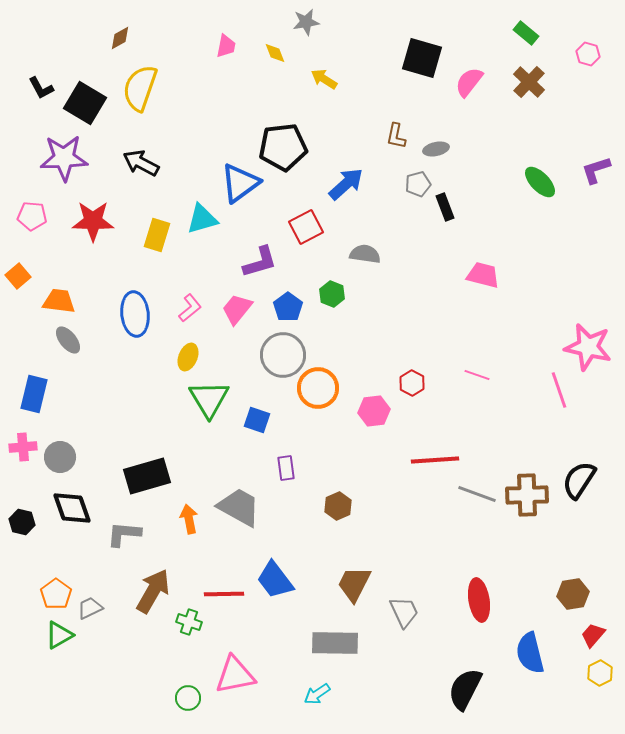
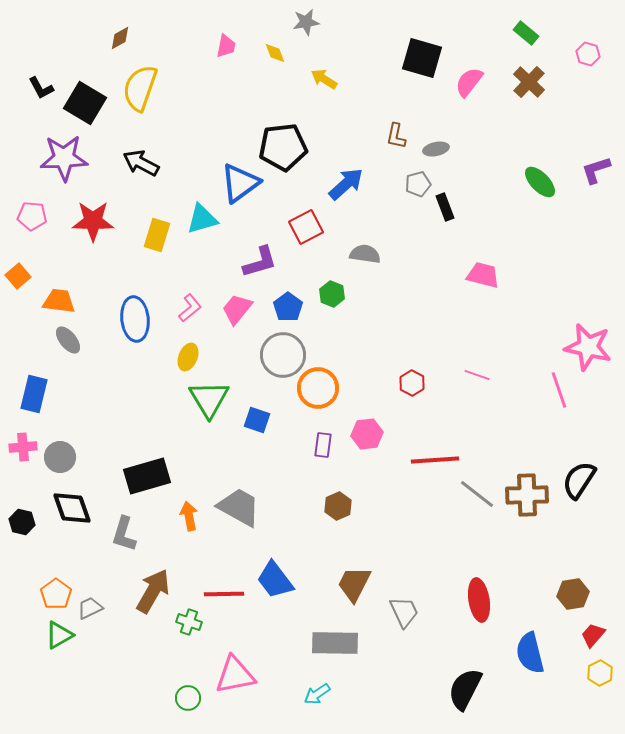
blue ellipse at (135, 314): moved 5 px down
pink hexagon at (374, 411): moved 7 px left, 23 px down
purple rectangle at (286, 468): moved 37 px right, 23 px up; rotated 15 degrees clockwise
gray line at (477, 494): rotated 18 degrees clockwise
orange arrow at (189, 519): moved 3 px up
gray L-shape at (124, 534): rotated 78 degrees counterclockwise
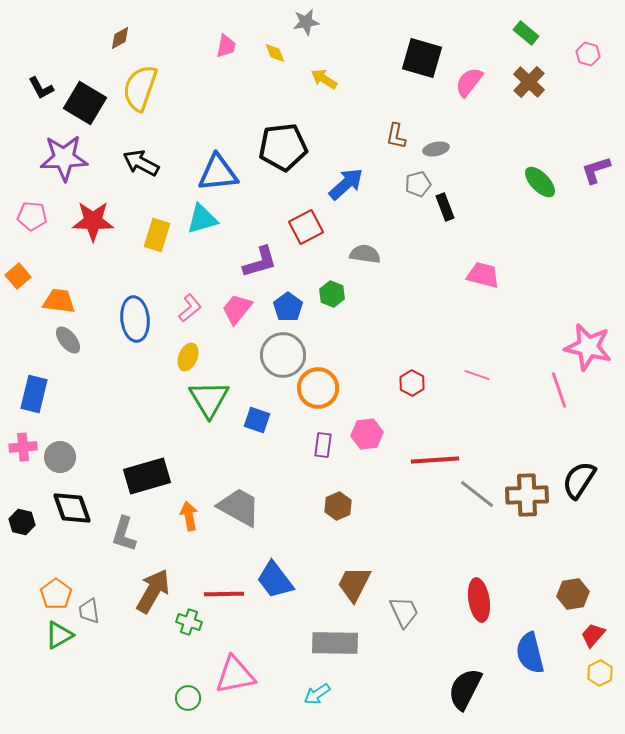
blue triangle at (240, 183): moved 22 px left, 10 px up; rotated 30 degrees clockwise
gray trapezoid at (90, 608): moved 1 px left, 3 px down; rotated 72 degrees counterclockwise
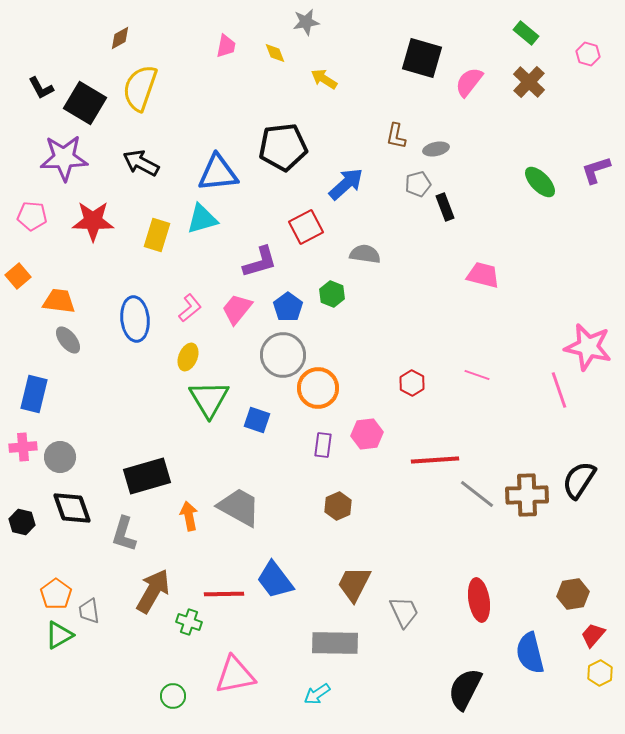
green circle at (188, 698): moved 15 px left, 2 px up
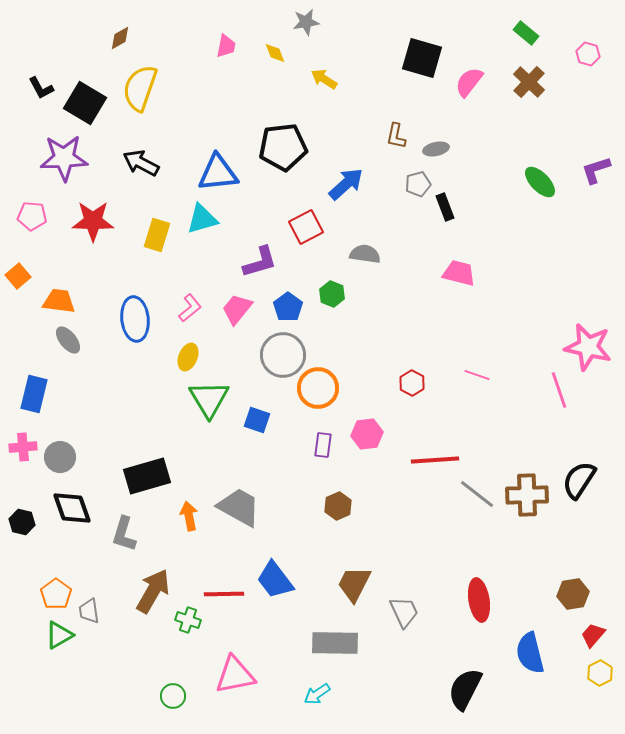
pink trapezoid at (483, 275): moved 24 px left, 2 px up
green cross at (189, 622): moved 1 px left, 2 px up
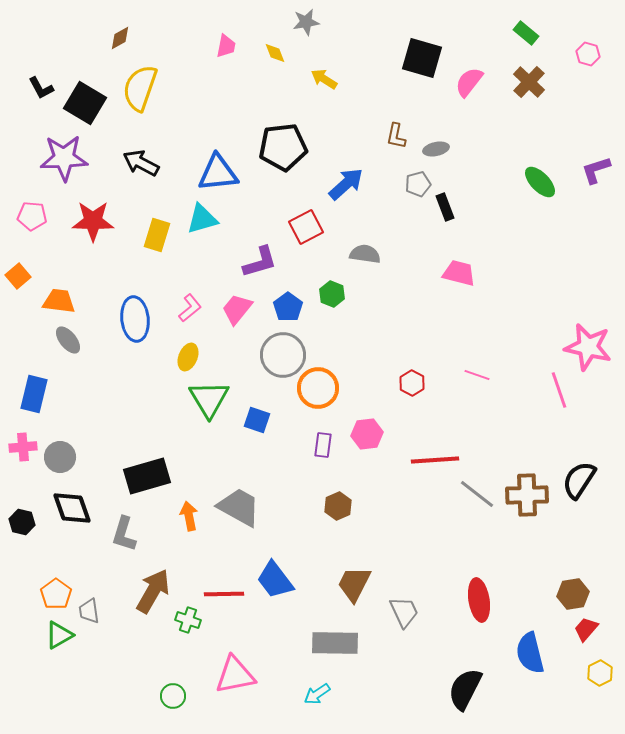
red trapezoid at (593, 635): moved 7 px left, 6 px up
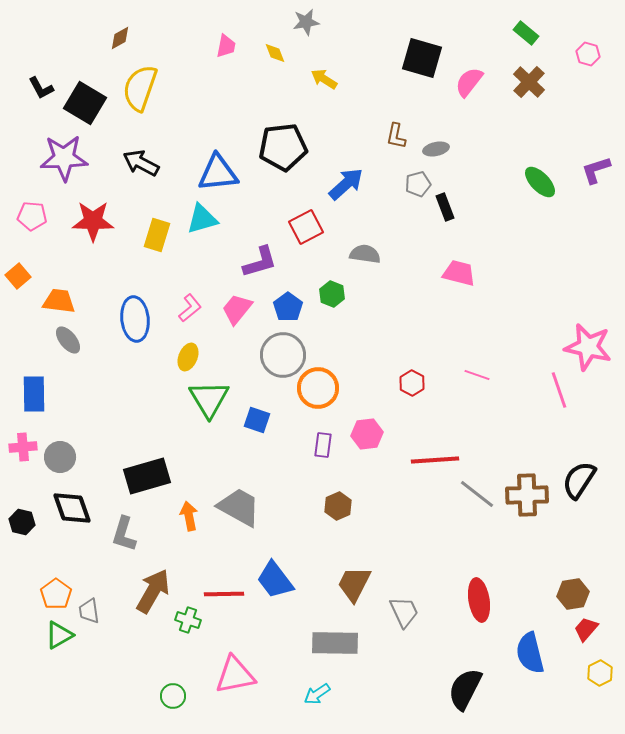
blue rectangle at (34, 394): rotated 15 degrees counterclockwise
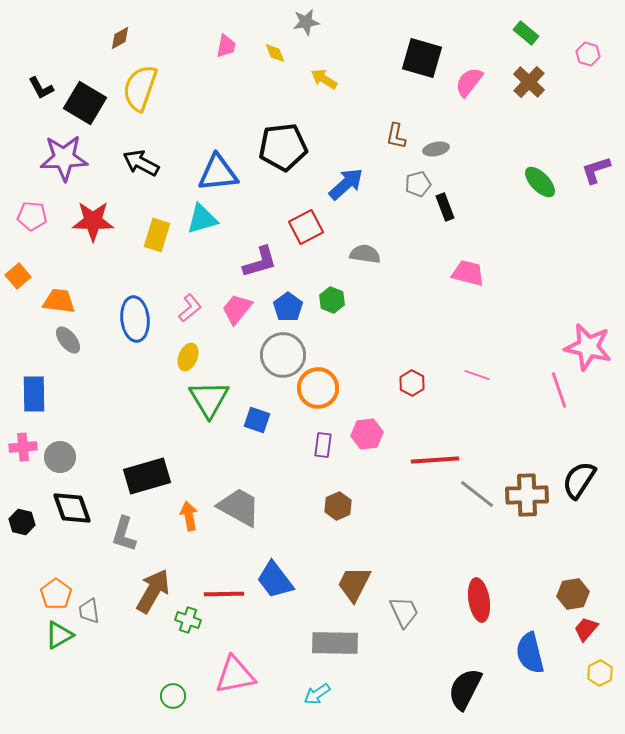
pink trapezoid at (459, 273): moved 9 px right
green hexagon at (332, 294): moved 6 px down
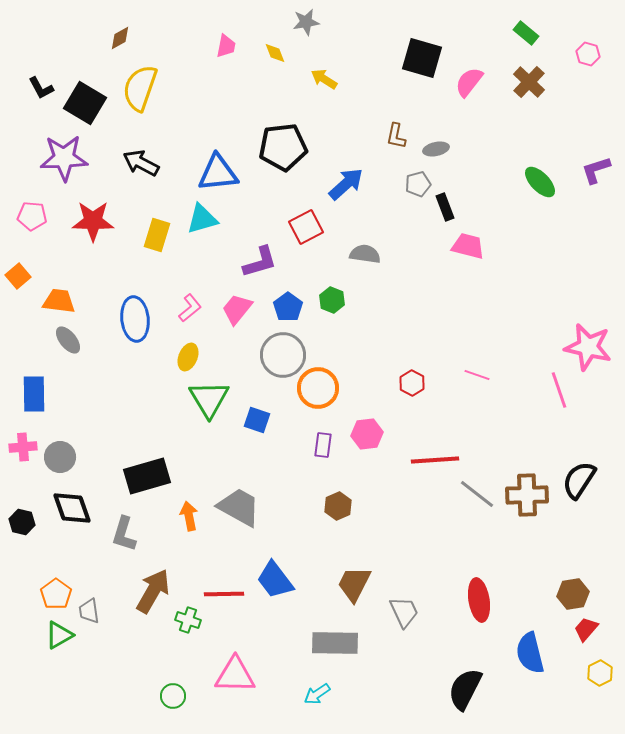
pink trapezoid at (468, 273): moved 27 px up
pink triangle at (235, 675): rotated 12 degrees clockwise
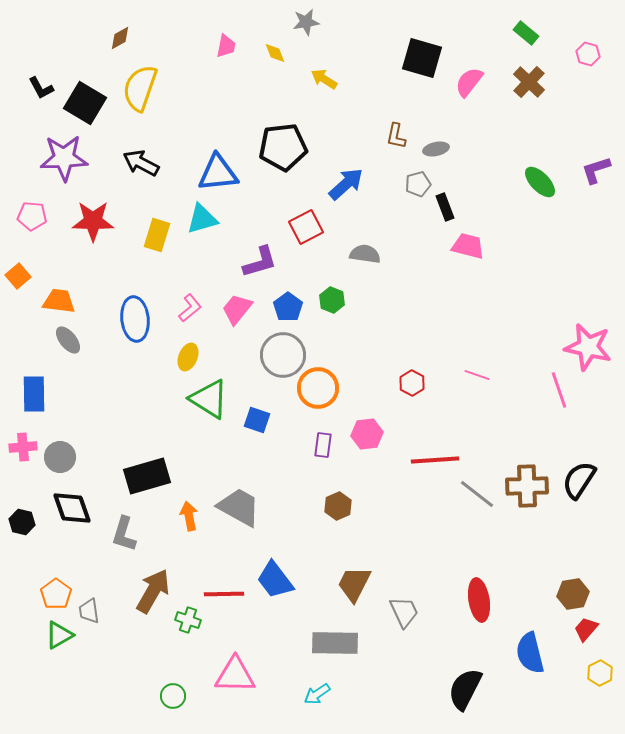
green triangle at (209, 399): rotated 27 degrees counterclockwise
brown cross at (527, 495): moved 9 px up
